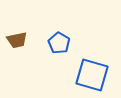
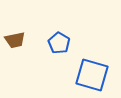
brown trapezoid: moved 2 px left
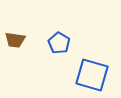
brown trapezoid: rotated 20 degrees clockwise
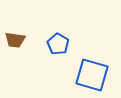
blue pentagon: moved 1 px left, 1 px down
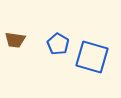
blue square: moved 18 px up
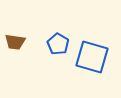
brown trapezoid: moved 2 px down
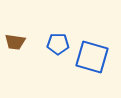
blue pentagon: rotated 30 degrees counterclockwise
